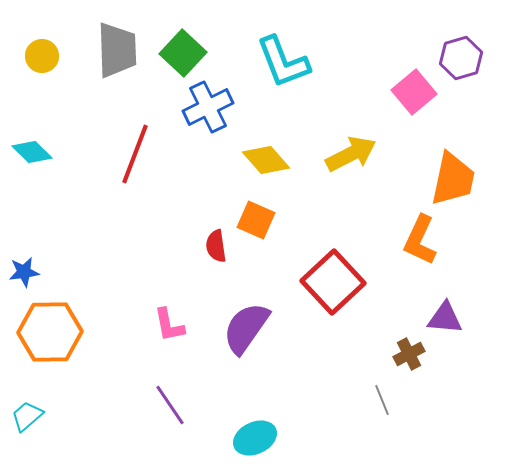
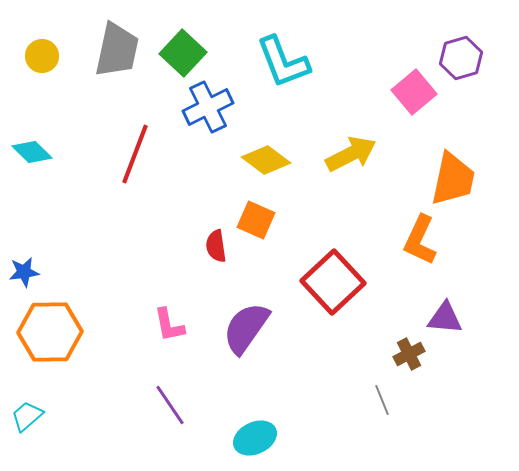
gray trapezoid: rotated 14 degrees clockwise
yellow diamond: rotated 12 degrees counterclockwise
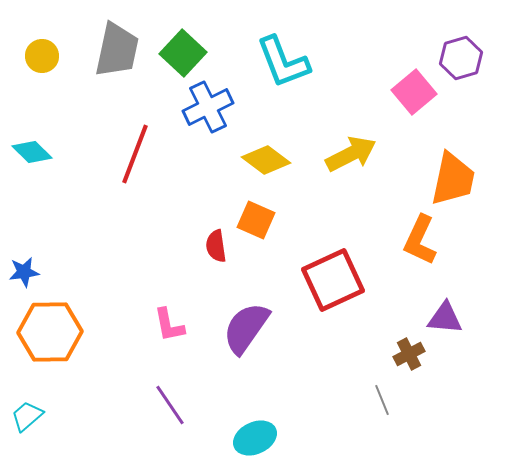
red square: moved 2 px up; rotated 18 degrees clockwise
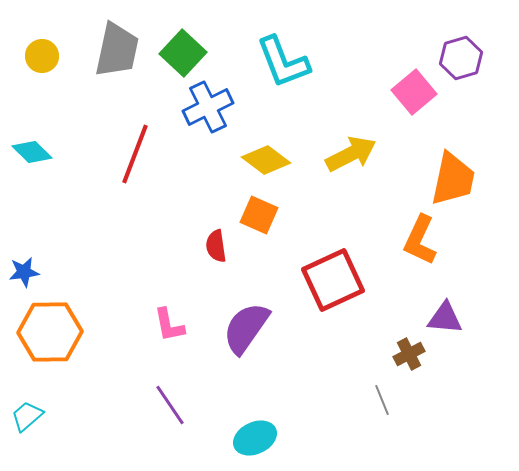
orange square: moved 3 px right, 5 px up
